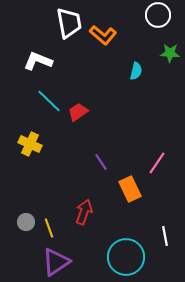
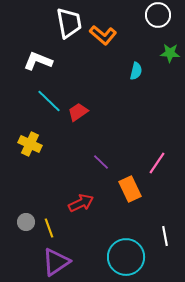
purple line: rotated 12 degrees counterclockwise
red arrow: moved 3 px left, 9 px up; rotated 45 degrees clockwise
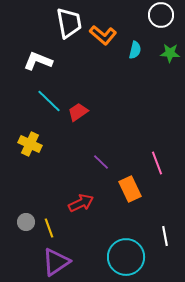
white circle: moved 3 px right
cyan semicircle: moved 1 px left, 21 px up
pink line: rotated 55 degrees counterclockwise
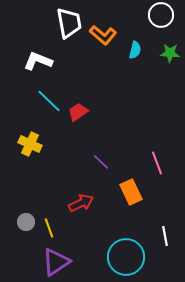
orange rectangle: moved 1 px right, 3 px down
